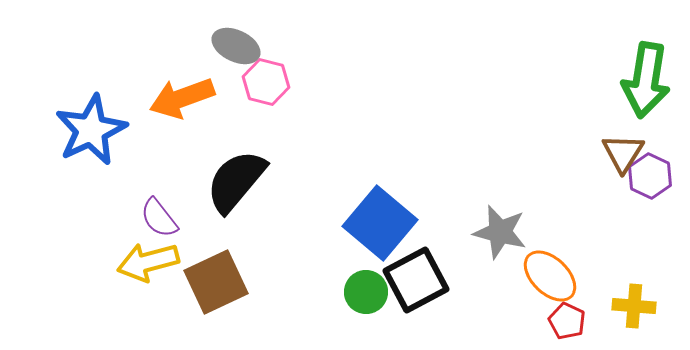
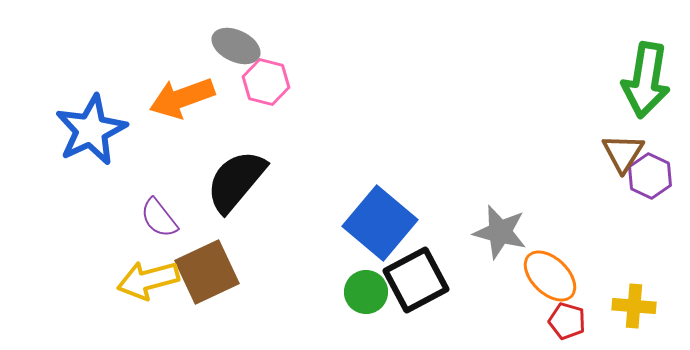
yellow arrow: moved 18 px down
brown square: moved 9 px left, 10 px up
red pentagon: rotated 9 degrees counterclockwise
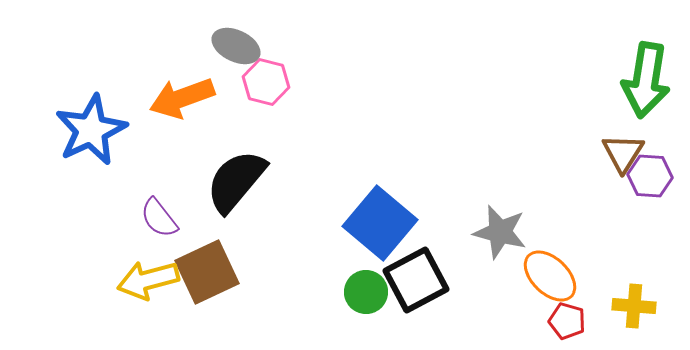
purple hexagon: rotated 21 degrees counterclockwise
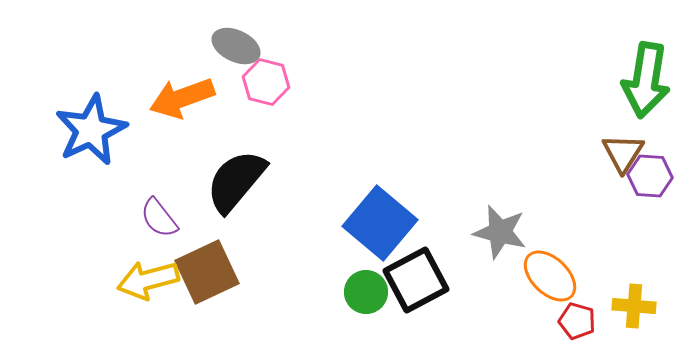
red pentagon: moved 10 px right
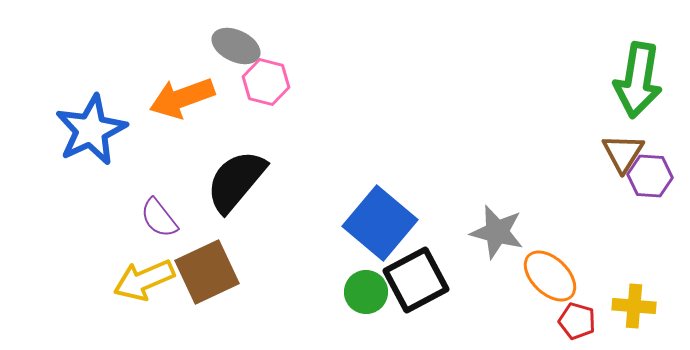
green arrow: moved 8 px left
gray star: moved 3 px left
yellow arrow: moved 4 px left; rotated 8 degrees counterclockwise
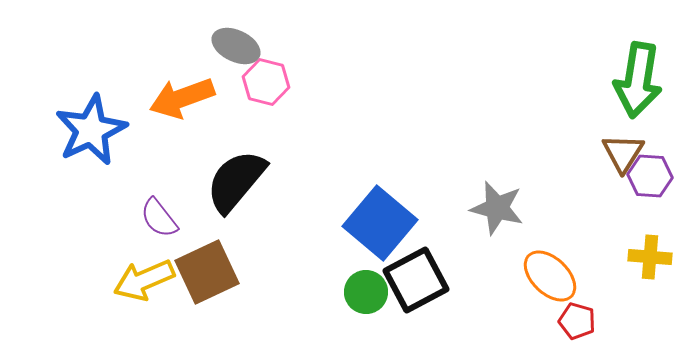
gray star: moved 24 px up
yellow cross: moved 16 px right, 49 px up
